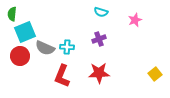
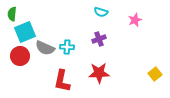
red L-shape: moved 5 px down; rotated 10 degrees counterclockwise
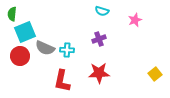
cyan semicircle: moved 1 px right, 1 px up
cyan cross: moved 3 px down
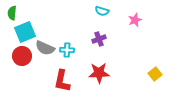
green semicircle: moved 1 px up
red circle: moved 2 px right
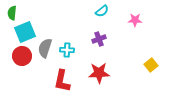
cyan semicircle: rotated 56 degrees counterclockwise
pink star: rotated 24 degrees clockwise
gray semicircle: rotated 84 degrees clockwise
yellow square: moved 4 px left, 9 px up
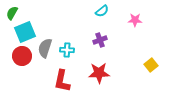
green semicircle: rotated 24 degrees clockwise
purple cross: moved 1 px right, 1 px down
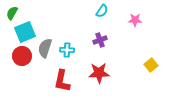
cyan semicircle: rotated 16 degrees counterclockwise
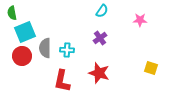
green semicircle: rotated 40 degrees counterclockwise
pink star: moved 5 px right
purple cross: moved 2 px up; rotated 16 degrees counterclockwise
gray semicircle: rotated 18 degrees counterclockwise
yellow square: moved 3 px down; rotated 32 degrees counterclockwise
red star: rotated 20 degrees clockwise
